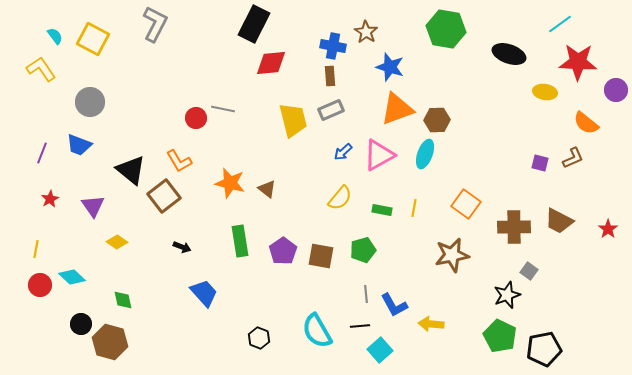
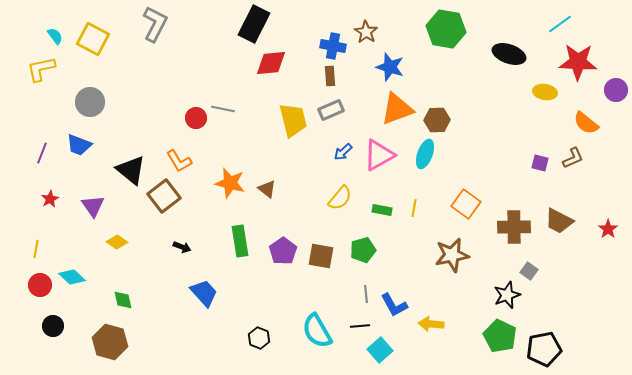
yellow L-shape at (41, 69): rotated 68 degrees counterclockwise
black circle at (81, 324): moved 28 px left, 2 px down
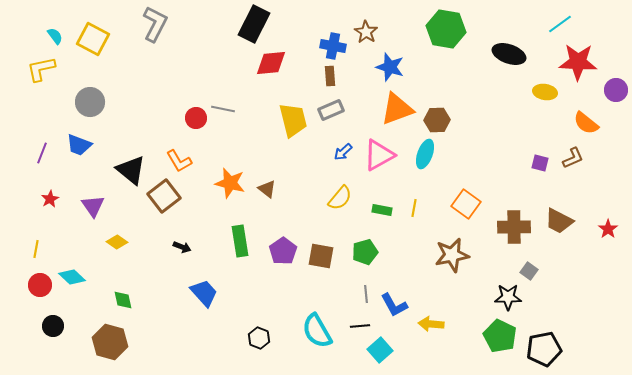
green pentagon at (363, 250): moved 2 px right, 2 px down
black star at (507, 295): moved 1 px right, 2 px down; rotated 20 degrees clockwise
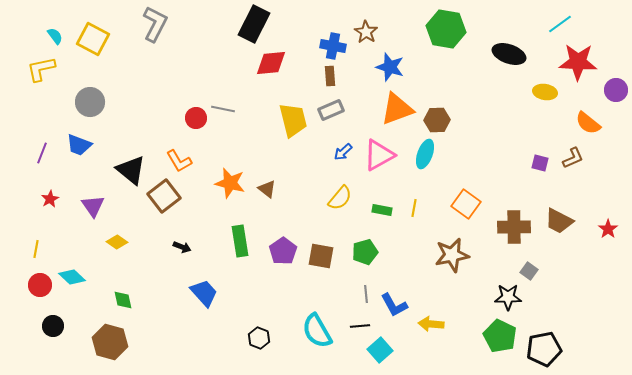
orange semicircle at (586, 123): moved 2 px right
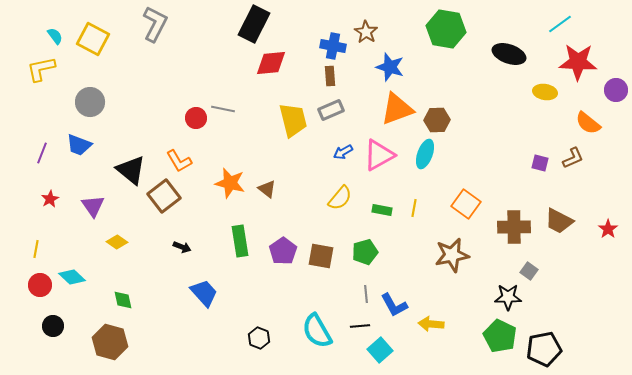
blue arrow at (343, 152): rotated 12 degrees clockwise
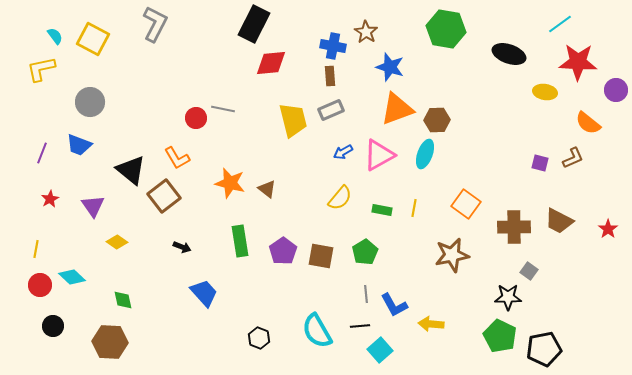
orange L-shape at (179, 161): moved 2 px left, 3 px up
green pentagon at (365, 252): rotated 15 degrees counterclockwise
brown hexagon at (110, 342): rotated 12 degrees counterclockwise
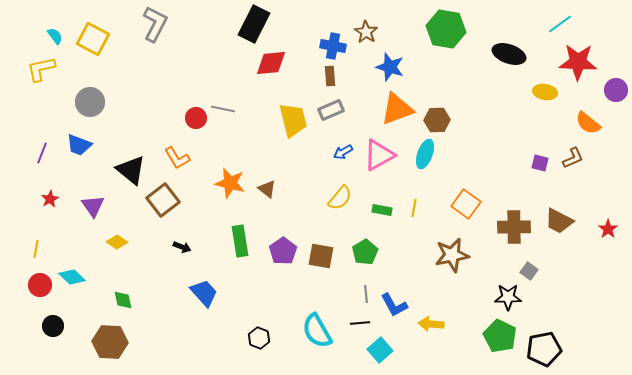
brown square at (164, 196): moved 1 px left, 4 px down
black line at (360, 326): moved 3 px up
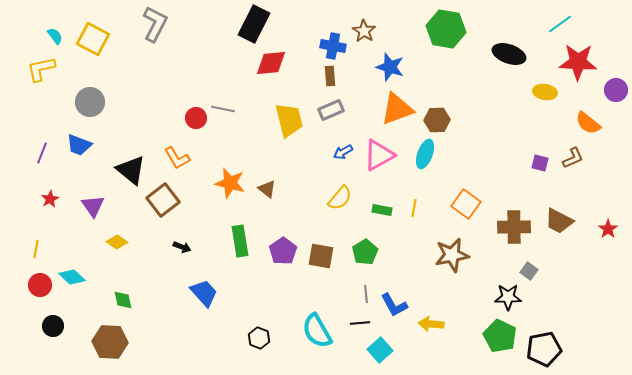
brown star at (366, 32): moved 2 px left, 1 px up
yellow trapezoid at (293, 120): moved 4 px left
